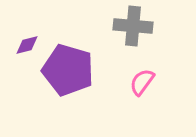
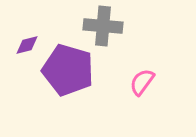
gray cross: moved 30 px left
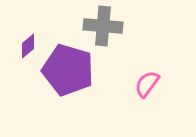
purple diamond: moved 1 px right, 1 px down; rotated 25 degrees counterclockwise
pink semicircle: moved 5 px right, 2 px down
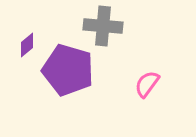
purple diamond: moved 1 px left, 1 px up
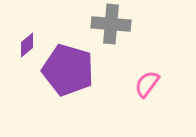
gray cross: moved 8 px right, 2 px up
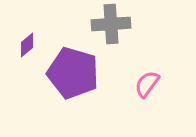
gray cross: rotated 9 degrees counterclockwise
purple pentagon: moved 5 px right, 3 px down
